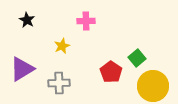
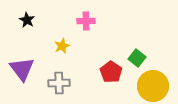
green square: rotated 12 degrees counterclockwise
purple triangle: rotated 36 degrees counterclockwise
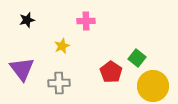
black star: rotated 28 degrees clockwise
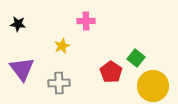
black star: moved 9 px left, 4 px down; rotated 21 degrees clockwise
green square: moved 1 px left
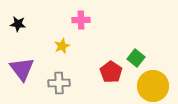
pink cross: moved 5 px left, 1 px up
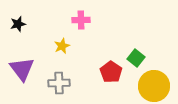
black star: rotated 21 degrees counterclockwise
yellow circle: moved 1 px right
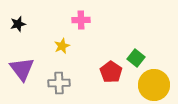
yellow circle: moved 1 px up
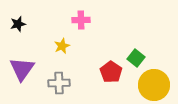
purple triangle: rotated 12 degrees clockwise
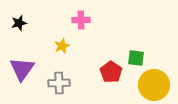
black star: moved 1 px right, 1 px up
green square: rotated 30 degrees counterclockwise
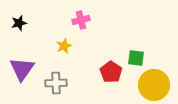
pink cross: rotated 12 degrees counterclockwise
yellow star: moved 2 px right
gray cross: moved 3 px left
